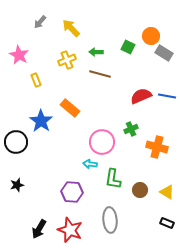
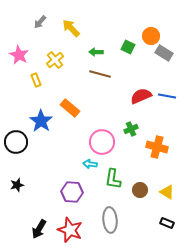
yellow cross: moved 12 px left; rotated 18 degrees counterclockwise
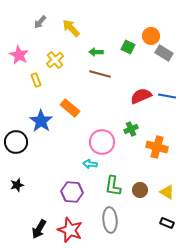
green L-shape: moved 7 px down
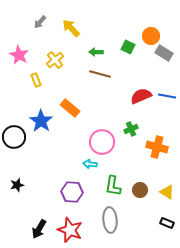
black circle: moved 2 px left, 5 px up
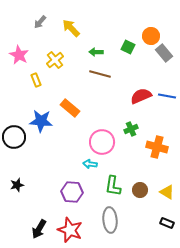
gray rectangle: rotated 18 degrees clockwise
blue star: rotated 30 degrees counterclockwise
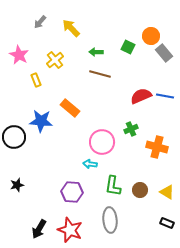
blue line: moved 2 px left
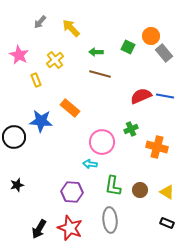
red star: moved 2 px up
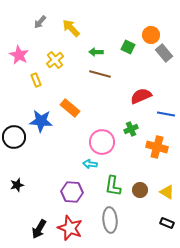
orange circle: moved 1 px up
blue line: moved 1 px right, 18 px down
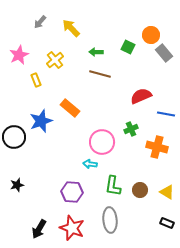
pink star: rotated 18 degrees clockwise
blue star: rotated 25 degrees counterclockwise
red star: moved 2 px right
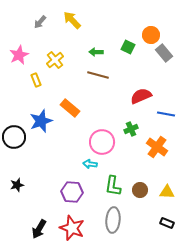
yellow arrow: moved 1 px right, 8 px up
brown line: moved 2 px left, 1 px down
orange cross: rotated 20 degrees clockwise
yellow triangle: rotated 28 degrees counterclockwise
gray ellipse: moved 3 px right; rotated 10 degrees clockwise
